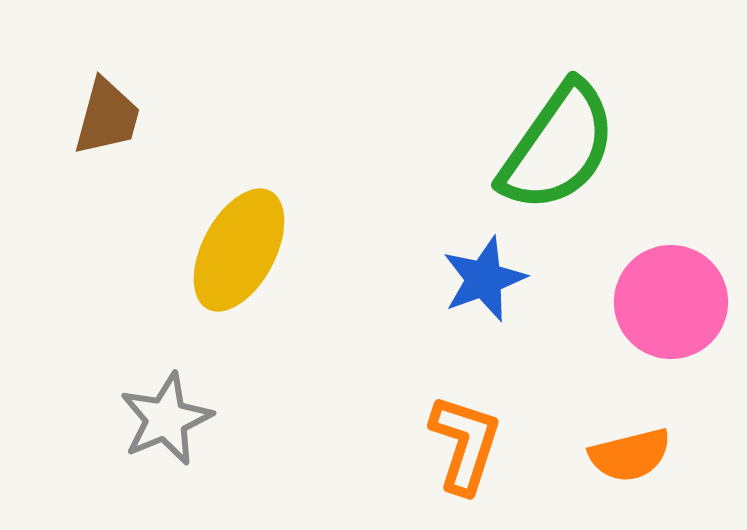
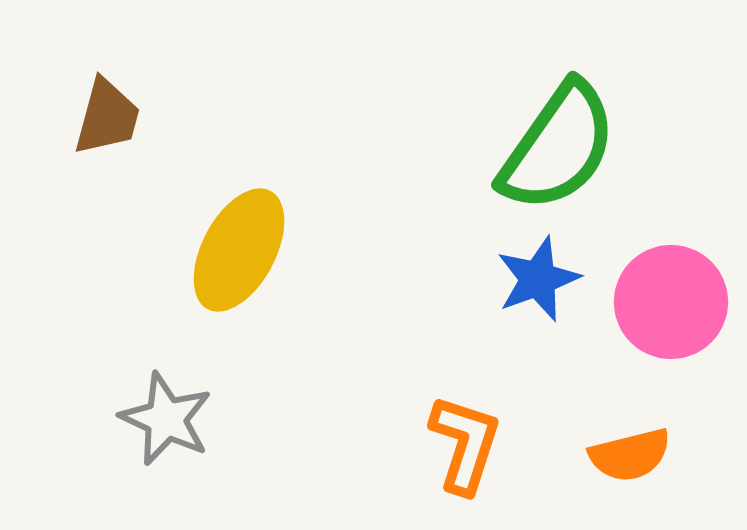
blue star: moved 54 px right
gray star: rotated 24 degrees counterclockwise
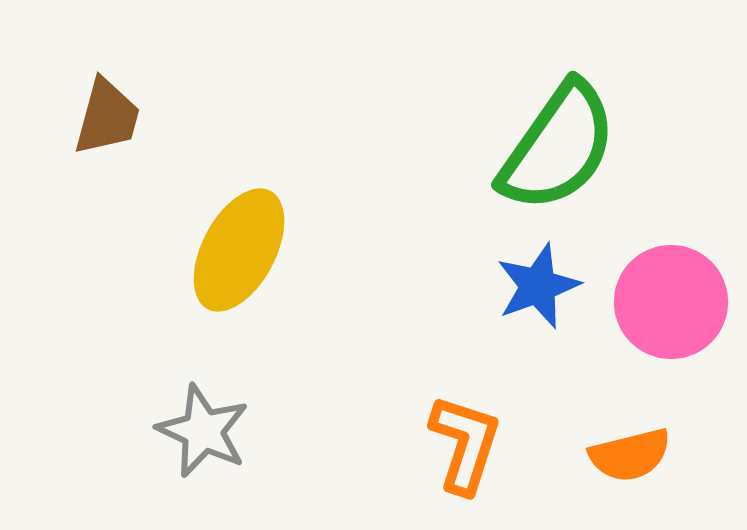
blue star: moved 7 px down
gray star: moved 37 px right, 12 px down
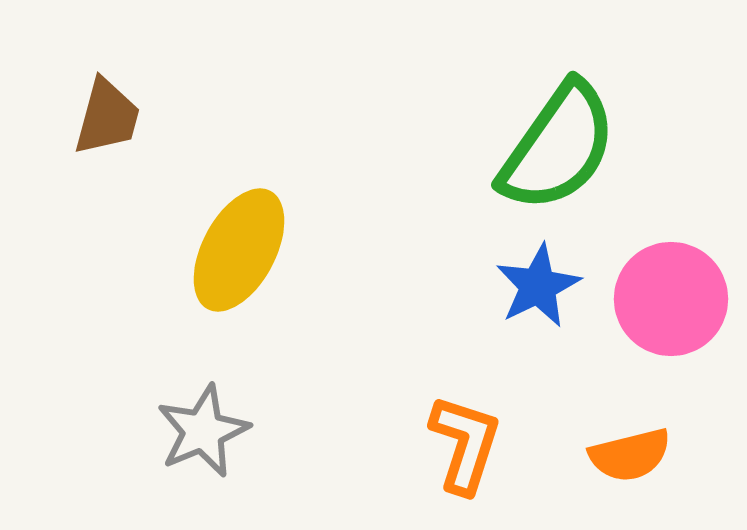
blue star: rotated 6 degrees counterclockwise
pink circle: moved 3 px up
gray star: rotated 24 degrees clockwise
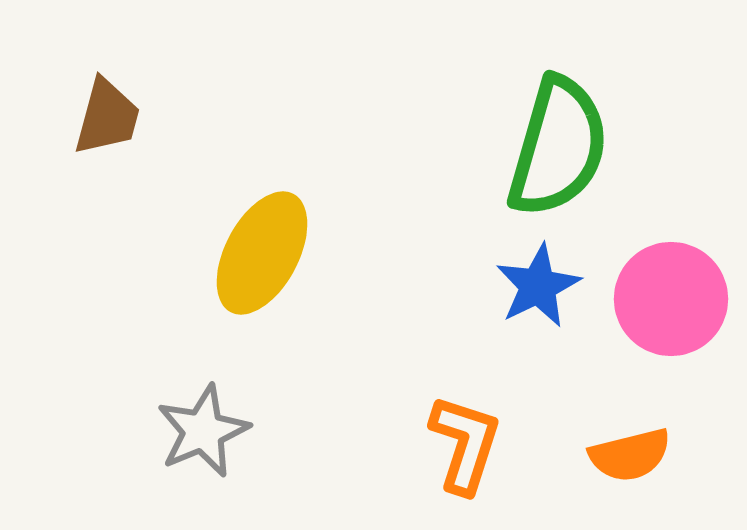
green semicircle: rotated 19 degrees counterclockwise
yellow ellipse: moved 23 px right, 3 px down
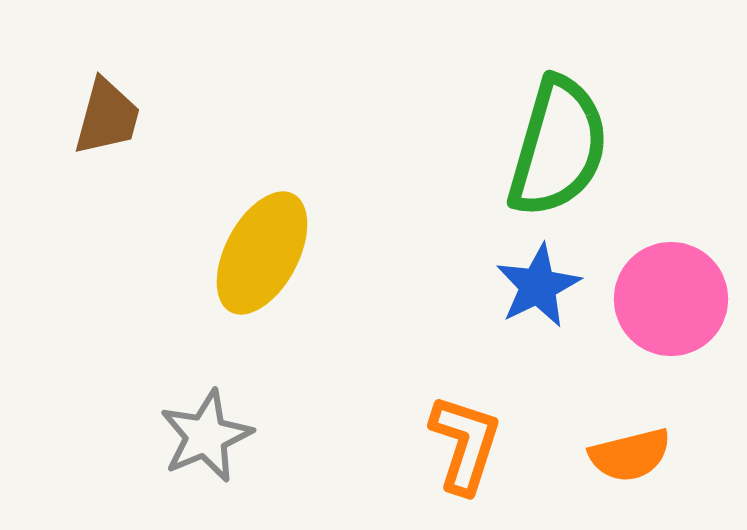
gray star: moved 3 px right, 5 px down
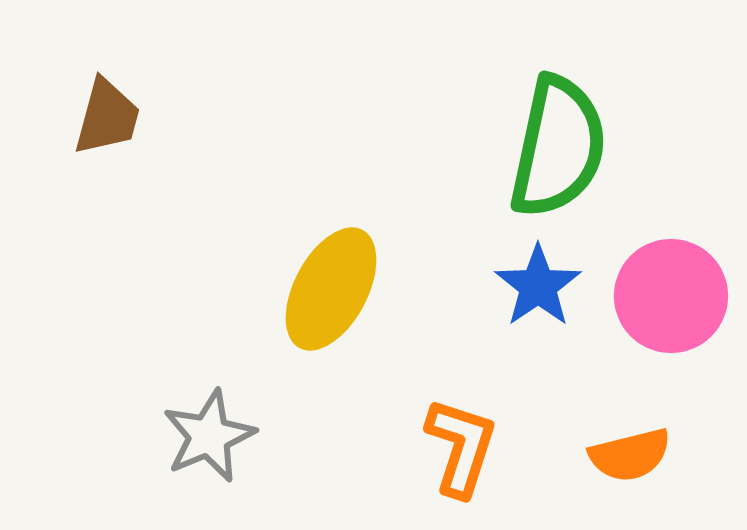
green semicircle: rotated 4 degrees counterclockwise
yellow ellipse: moved 69 px right, 36 px down
blue star: rotated 8 degrees counterclockwise
pink circle: moved 3 px up
gray star: moved 3 px right
orange L-shape: moved 4 px left, 3 px down
